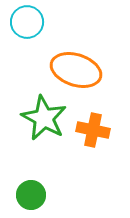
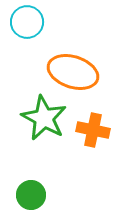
orange ellipse: moved 3 px left, 2 px down
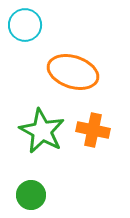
cyan circle: moved 2 px left, 3 px down
green star: moved 2 px left, 13 px down
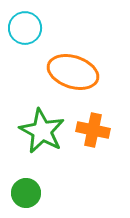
cyan circle: moved 3 px down
green circle: moved 5 px left, 2 px up
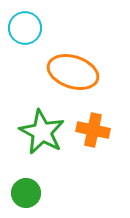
green star: moved 1 px down
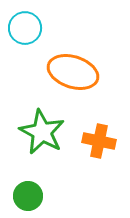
orange cross: moved 6 px right, 11 px down
green circle: moved 2 px right, 3 px down
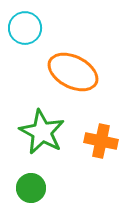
orange ellipse: rotated 9 degrees clockwise
orange cross: moved 2 px right
green circle: moved 3 px right, 8 px up
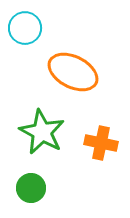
orange cross: moved 2 px down
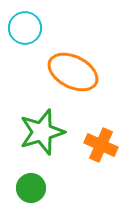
green star: rotated 27 degrees clockwise
orange cross: moved 2 px down; rotated 12 degrees clockwise
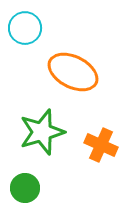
green circle: moved 6 px left
